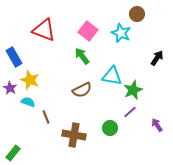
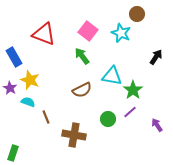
red triangle: moved 4 px down
black arrow: moved 1 px left, 1 px up
green star: rotated 12 degrees counterclockwise
green circle: moved 2 px left, 9 px up
green rectangle: rotated 21 degrees counterclockwise
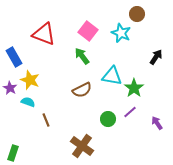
green star: moved 1 px right, 2 px up
brown line: moved 3 px down
purple arrow: moved 2 px up
brown cross: moved 8 px right, 11 px down; rotated 25 degrees clockwise
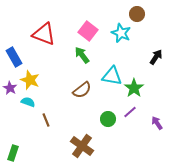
green arrow: moved 1 px up
brown semicircle: rotated 12 degrees counterclockwise
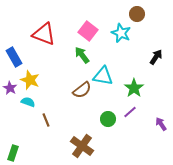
cyan triangle: moved 9 px left
purple arrow: moved 4 px right, 1 px down
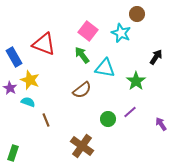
red triangle: moved 10 px down
cyan triangle: moved 2 px right, 8 px up
green star: moved 2 px right, 7 px up
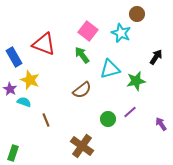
cyan triangle: moved 5 px right, 1 px down; rotated 25 degrees counterclockwise
green star: rotated 24 degrees clockwise
purple star: moved 1 px down
cyan semicircle: moved 4 px left
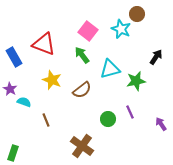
cyan star: moved 4 px up
yellow star: moved 22 px right
purple line: rotated 72 degrees counterclockwise
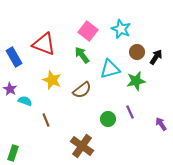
brown circle: moved 38 px down
cyan semicircle: moved 1 px right, 1 px up
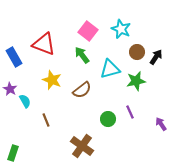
cyan semicircle: rotated 40 degrees clockwise
